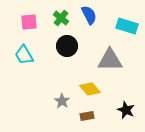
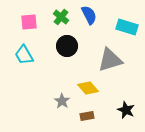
green cross: moved 1 px up
cyan rectangle: moved 1 px down
gray triangle: rotated 16 degrees counterclockwise
yellow diamond: moved 2 px left, 1 px up
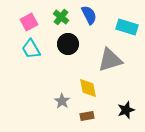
pink square: rotated 24 degrees counterclockwise
black circle: moved 1 px right, 2 px up
cyan trapezoid: moved 7 px right, 6 px up
yellow diamond: rotated 30 degrees clockwise
black star: rotated 30 degrees clockwise
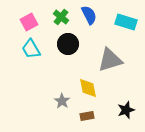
cyan rectangle: moved 1 px left, 5 px up
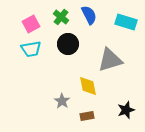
pink square: moved 2 px right, 2 px down
cyan trapezoid: rotated 70 degrees counterclockwise
yellow diamond: moved 2 px up
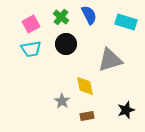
black circle: moved 2 px left
yellow diamond: moved 3 px left
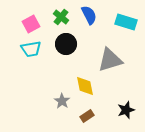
brown rectangle: rotated 24 degrees counterclockwise
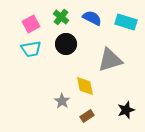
blue semicircle: moved 3 px right, 3 px down; rotated 36 degrees counterclockwise
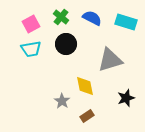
black star: moved 12 px up
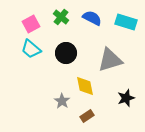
black circle: moved 9 px down
cyan trapezoid: rotated 50 degrees clockwise
